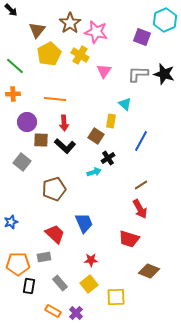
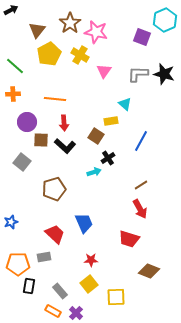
black arrow at (11, 10): rotated 72 degrees counterclockwise
yellow rectangle at (111, 121): rotated 72 degrees clockwise
gray rectangle at (60, 283): moved 8 px down
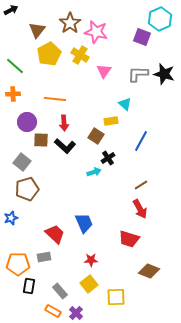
cyan hexagon at (165, 20): moved 5 px left, 1 px up
brown pentagon at (54, 189): moved 27 px left
blue star at (11, 222): moved 4 px up
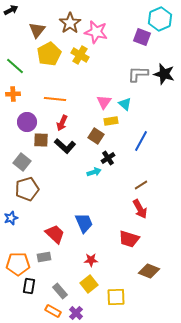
pink triangle at (104, 71): moved 31 px down
red arrow at (64, 123): moved 2 px left; rotated 28 degrees clockwise
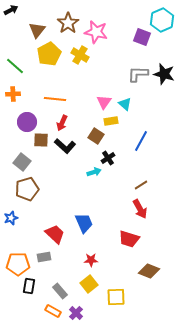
cyan hexagon at (160, 19): moved 2 px right, 1 px down
brown star at (70, 23): moved 2 px left
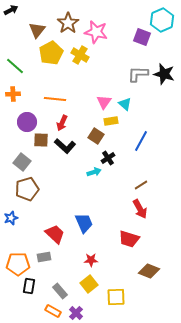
yellow pentagon at (49, 54): moved 2 px right, 1 px up
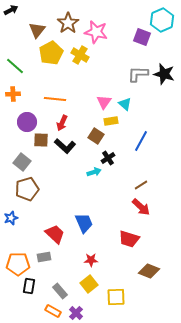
red arrow at (140, 209): moved 1 px right, 2 px up; rotated 18 degrees counterclockwise
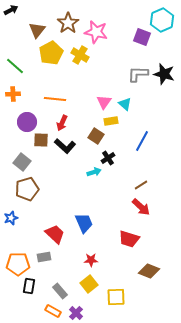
blue line at (141, 141): moved 1 px right
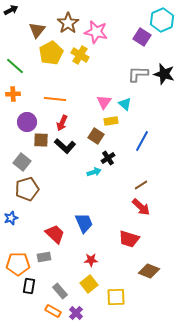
purple square at (142, 37): rotated 12 degrees clockwise
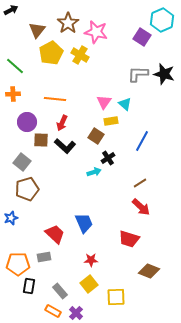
brown line at (141, 185): moved 1 px left, 2 px up
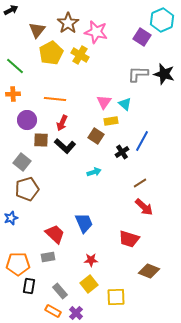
purple circle at (27, 122): moved 2 px up
black cross at (108, 158): moved 14 px right, 6 px up
red arrow at (141, 207): moved 3 px right
gray rectangle at (44, 257): moved 4 px right
